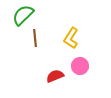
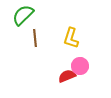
yellow L-shape: rotated 15 degrees counterclockwise
red semicircle: moved 12 px right
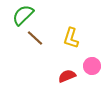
brown line: rotated 42 degrees counterclockwise
pink circle: moved 12 px right
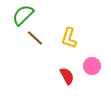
yellow L-shape: moved 2 px left
red semicircle: rotated 84 degrees clockwise
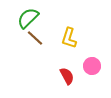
green semicircle: moved 5 px right, 3 px down
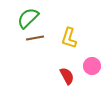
brown line: rotated 54 degrees counterclockwise
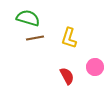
green semicircle: rotated 60 degrees clockwise
pink circle: moved 3 px right, 1 px down
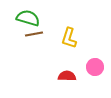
brown line: moved 1 px left, 4 px up
red semicircle: rotated 60 degrees counterclockwise
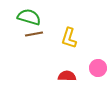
green semicircle: moved 1 px right, 1 px up
pink circle: moved 3 px right, 1 px down
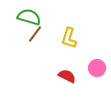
brown line: moved 1 px right; rotated 42 degrees counterclockwise
pink circle: moved 1 px left
red semicircle: rotated 24 degrees clockwise
